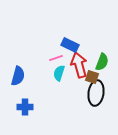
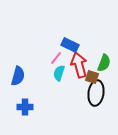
pink line: rotated 32 degrees counterclockwise
green semicircle: moved 2 px right, 1 px down
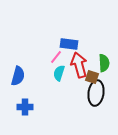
blue rectangle: moved 1 px left, 1 px up; rotated 18 degrees counterclockwise
pink line: moved 1 px up
green semicircle: rotated 24 degrees counterclockwise
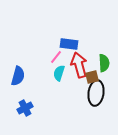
brown square: rotated 32 degrees counterclockwise
blue cross: moved 1 px down; rotated 28 degrees counterclockwise
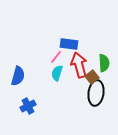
cyan semicircle: moved 2 px left
brown square: rotated 24 degrees counterclockwise
blue cross: moved 3 px right, 2 px up
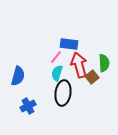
black ellipse: moved 33 px left
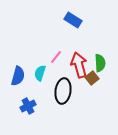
blue rectangle: moved 4 px right, 24 px up; rotated 24 degrees clockwise
green semicircle: moved 4 px left
cyan semicircle: moved 17 px left
brown square: moved 1 px down
black ellipse: moved 2 px up
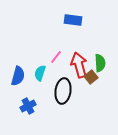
blue rectangle: rotated 24 degrees counterclockwise
brown square: moved 1 px left, 1 px up
